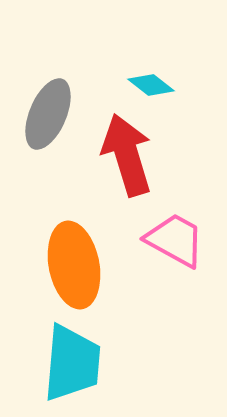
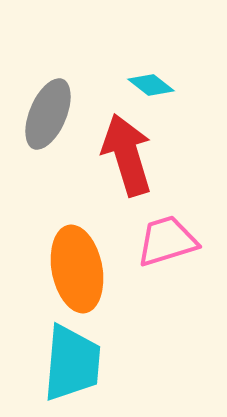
pink trapezoid: moved 8 px left, 1 px down; rotated 46 degrees counterclockwise
orange ellipse: moved 3 px right, 4 px down
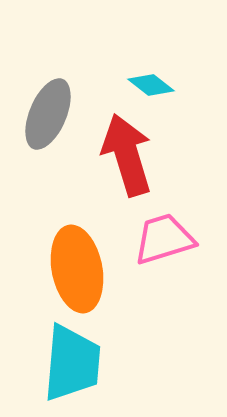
pink trapezoid: moved 3 px left, 2 px up
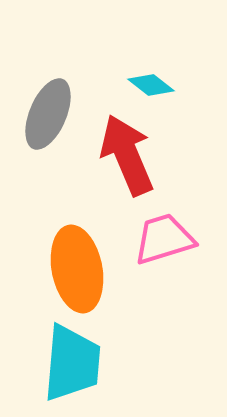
red arrow: rotated 6 degrees counterclockwise
